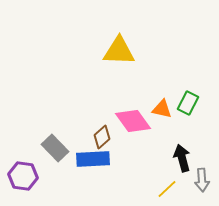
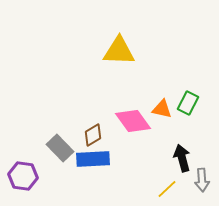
brown diamond: moved 9 px left, 2 px up; rotated 10 degrees clockwise
gray rectangle: moved 5 px right
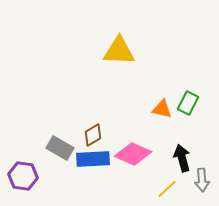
pink diamond: moved 33 px down; rotated 30 degrees counterclockwise
gray rectangle: rotated 16 degrees counterclockwise
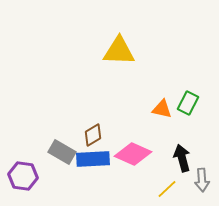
gray rectangle: moved 2 px right, 4 px down
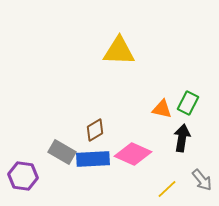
brown diamond: moved 2 px right, 5 px up
black arrow: moved 20 px up; rotated 24 degrees clockwise
gray arrow: rotated 35 degrees counterclockwise
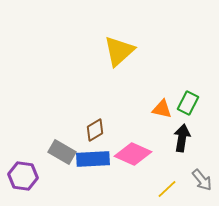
yellow triangle: rotated 44 degrees counterclockwise
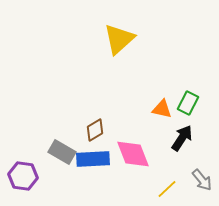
yellow triangle: moved 12 px up
black arrow: rotated 24 degrees clockwise
pink diamond: rotated 45 degrees clockwise
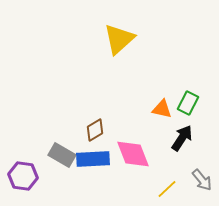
gray rectangle: moved 3 px down
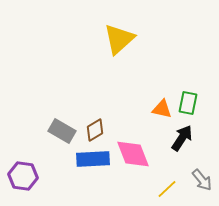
green rectangle: rotated 15 degrees counterclockwise
gray rectangle: moved 24 px up
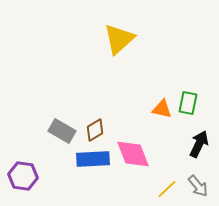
black arrow: moved 17 px right, 6 px down; rotated 8 degrees counterclockwise
gray arrow: moved 4 px left, 6 px down
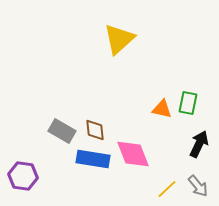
brown diamond: rotated 65 degrees counterclockwise
blue rectangle: rotated 12 degrees clockwise
